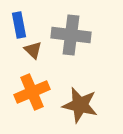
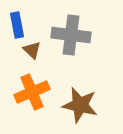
blue rectangle: moved 2 px left
brown triangle: moved 1 px left
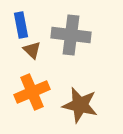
blue rectangle: moved 4 px right
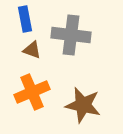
blue rectangle: moved 4 px right, 6 px up
brown triangle: rotated 24 degrees counterclockwise
brown star: moved 3 px right
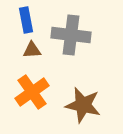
blue rectangle: moved 1 px right, 1 px down
brown triangle: rotated 24 degrees counterclockwise
orange cross: rotated 12 degrees counterclockwise
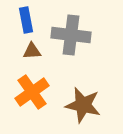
brown triangle: moved 1 px down
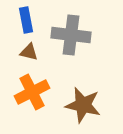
brown triangle: moved 3 px left, 1 px down; rotated 18 degrees clockwise
orange cross: rotated 8 degrees clockwise
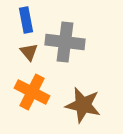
gray cross: moved 6 px left, 7 px down
brown triangle: rotated 36 degrees clockwise
orange cross: rotated 36 degrees counterclockwise
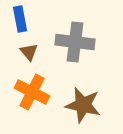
blue rectangle: moved 6 px left, 1 px up
gray cross: moved 10 px right
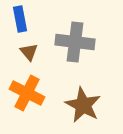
orange cross: moved 5 px left, 1 px down
brown star: rotated 15 degrees clockwise
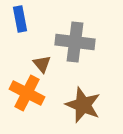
brown triangle: moved 13 px right, 12 px down
brown star: rotated 6 degrees counterclockwise
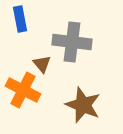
gray cross: moved 3 px left
orange cross: moved 4 px left, 3 px up
